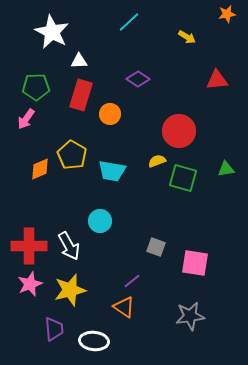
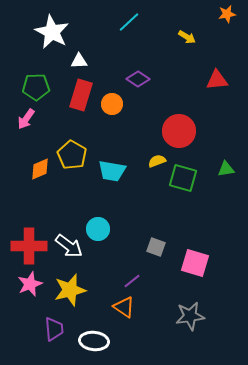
orange circle: moved 2 px right, 10 px up
cyan circle: moved 2 px left, 8 px down
white arrow: rotated 24 degrees counterclockwise
pink square: rotated 8 degrees clockwise
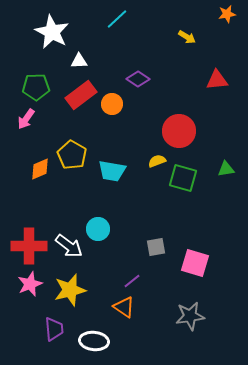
cyan line: moved 12 px left, 3 px up
red rectangle: rotated 36 degrees clockwise
gray square: rotated 30 degrees counterclockwise
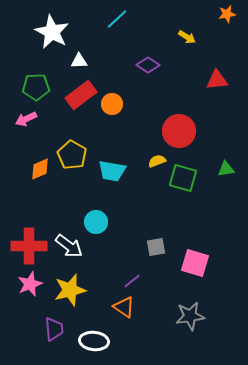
purple diamond: moved 10 px right, 14 px up
pink arrow: rotated 30 degrees clockwise
cyan circle: moved 2 px left, 7 px up
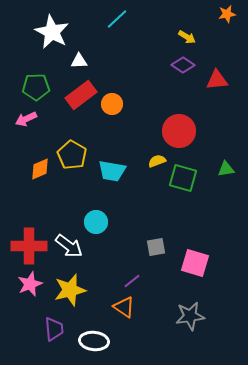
purple diamond: moved 35 px right
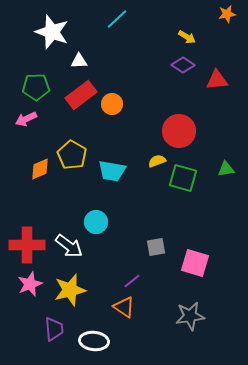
white star: rotated 8 degrees counterclockwise
red cross: moved 2 px left, 1 px up
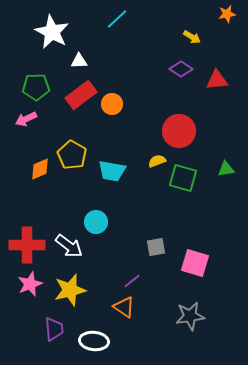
white star: rotated 8 degrees clockwise
yellow arrow: moved 5 px right
purple diamond: moved 2 px left, 4 px down
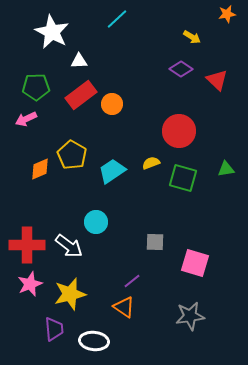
red triangle: rotated 50 degrees clockwise
yellow semicircle: moved 6 px left, 2 px down
cyan trapezoid: rotated 136 degrees clockwise
gray square: moved 1 px left, 5 px up; rotated 12 degrees clockwise
yellow star: moved 4 px down
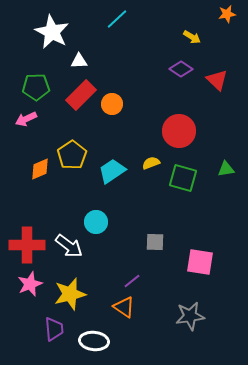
red rectangle: rotated 8 degrees counterclockwise
yellow pentagon: rotated 8 degrees clockwise
pink square: moved 5 px right, 1 px up; rotated 8 degrees counterclockwise
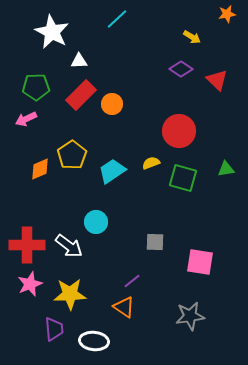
yellow star: rotated 12 degrees clockwise
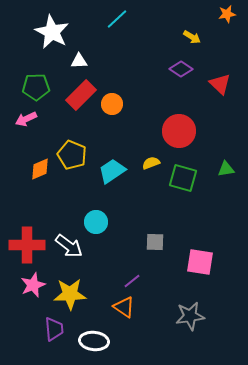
red triangle: moved 3 px right, 4 px down
yellow pentagon: rotated 16 degrees counterclockwise
pink star: moved 3 px right, 1 px down
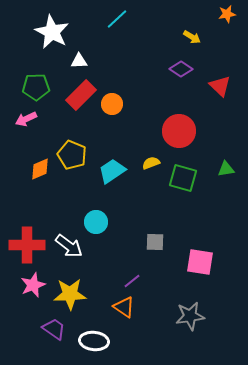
red triangle: moved 2 px down
purple trapezoid: rotated 50 degrees counterclockwise
